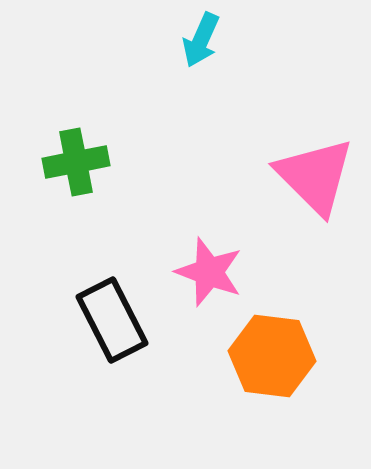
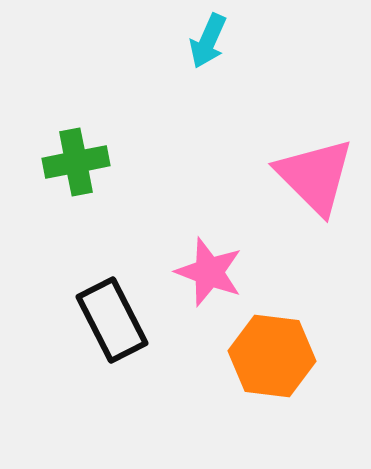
cyan arrow: moved 7 px right, 1 px down
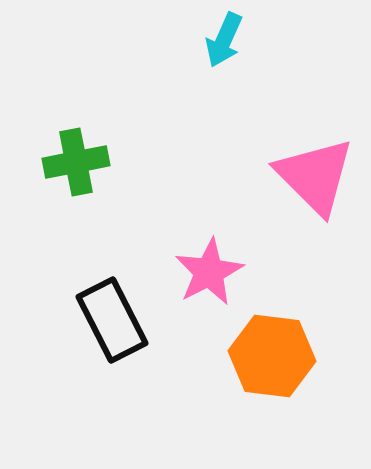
cyan arrow: moved 16 px right, 1 px up
pink star: rotated 24 degrees clockwise
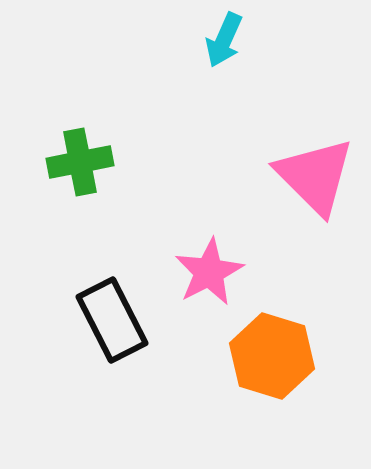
green cross: moved 4 px right
orange hexagon: rotated 10 degrees clockwise
